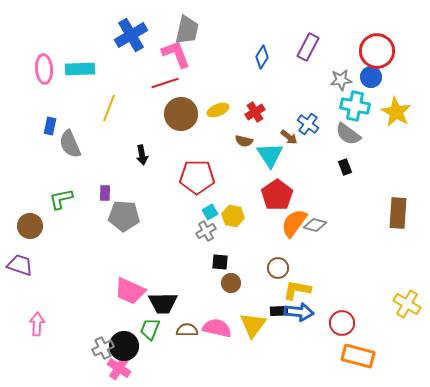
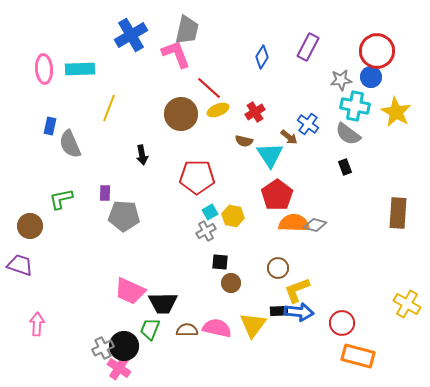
red line at (165, 83): moved 44 px right, 5 px down; rotated 60 degrees clockwise
orange semicircle at (294, 223): rotated 56 degrees clockwise
yellow L-shape at (297, 290): rotated 32 degrees counterclockwise
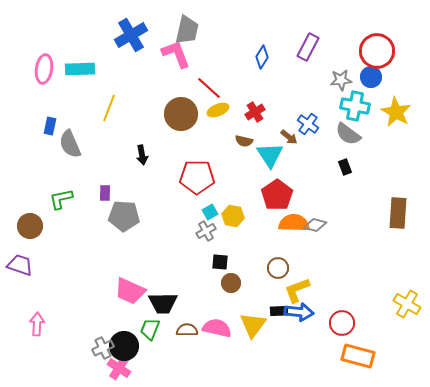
pink ellipse at (44, 69): rotated 12 degrees clockwise
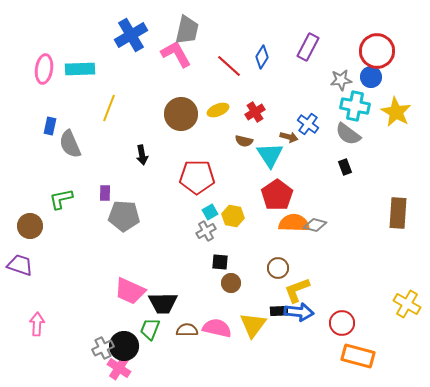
pink L-shape at (176, 54): rotated 8 degrees counterclockwise
red line at (209, 88): moved 20 px right, 22 px up
brown arrow at (289, 137): rotated 24 degrees counterclockwise
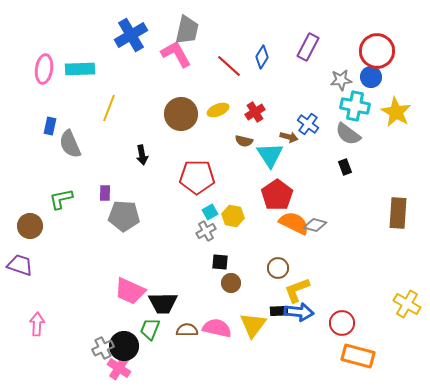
orange semicircle at (294, 223): rotated 24 degrees clockwise
